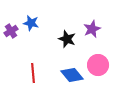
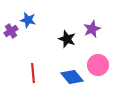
blue star: moved 3 px left, 3 px up
blue diamond: moved 2 px down
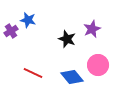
red line: rotated 60 degrees counterclockwise
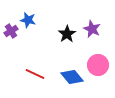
purple star: rotated 24 degrees counterclockwise
black star: moved 5 px up; rotated 18 degrees clockwise
red line: moved 2 px right, 1 px down
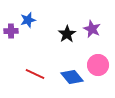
blue star: rotated 28 degrees counterclockwise
purple cross: rotated 32 degrees clockwise
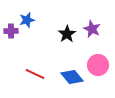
blue star: moved 1 px left
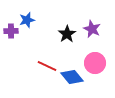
pink circle: moved 3 px left, 2 px up
red line: moved 12 px right, 8 px up
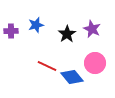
blue star: moved 9 px right, 5 px down
